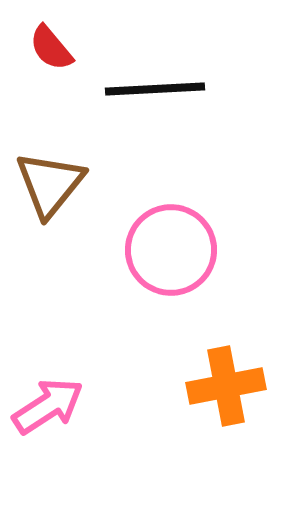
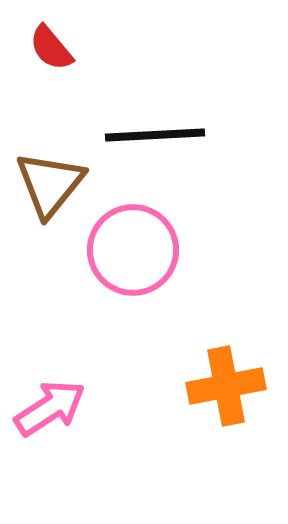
black line: moved 46 px down
pink circle: moved 38 px left
pink arrow: moved 2 px right, 2 px down
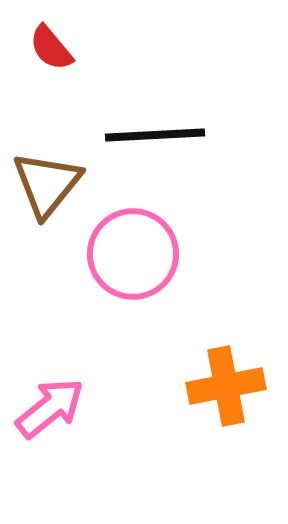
brown triangle: moved 3 px left
pink circle: moved 4 px down
pink arrow: rotated 6 degrees counterclockwise
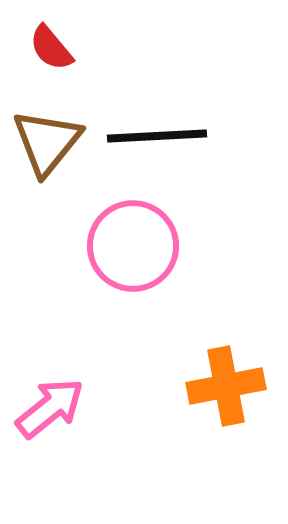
black line: moved 2 px right, 1 px down
brown triangle: moved 42 px up
pink circle: moved 8 px up
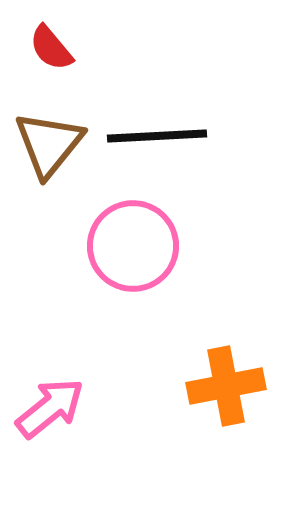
brown triangle: moved 2 px right, 2 px down
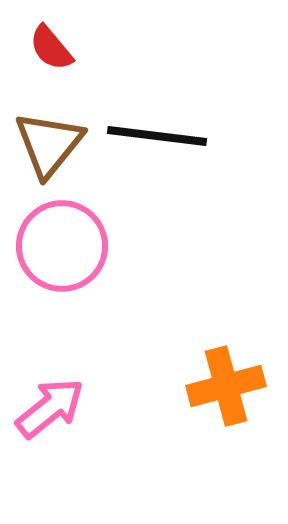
black line: rotated 10 degrees clockwise
pink circle: moved 71 px left
orange cross: rotated 4 degrees counterclockwise
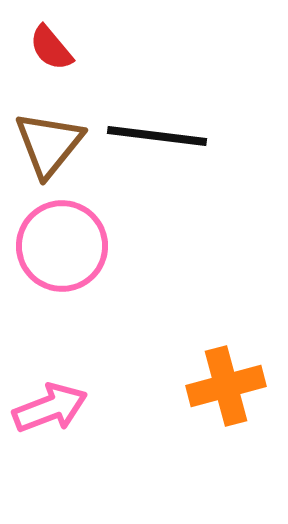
pink arrow: rotated 18 degrees clockwise
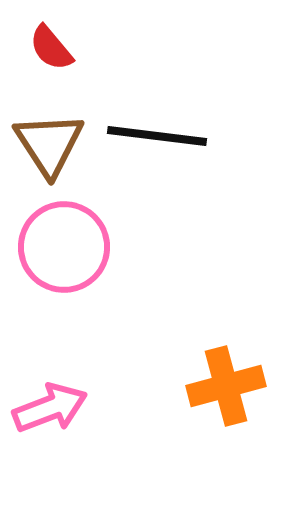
brown triangle: rotated 12 degrees counterclockwise
pink circle: moved 2 px right, 1 px down
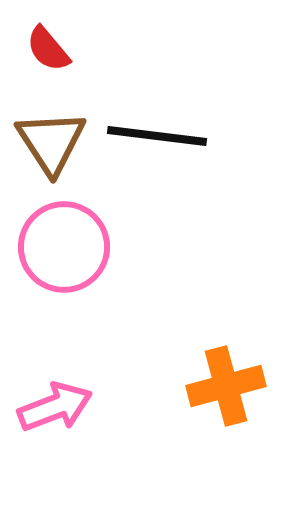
red semicircle: moved 3 px left, 1 px down
brown triangle: moved 2 px right, 2 px up
pink arrow: moved 5 px right, 1 px up
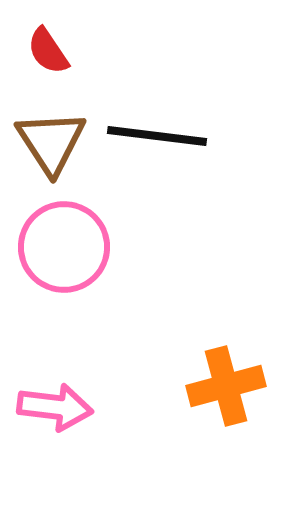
red semicircle: moved 2 px down; rotated 6 degrees clockwise
pink arrow: rotated 28 degrees clockwise
